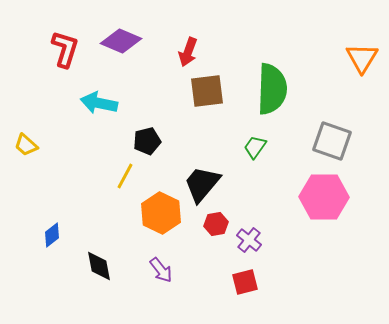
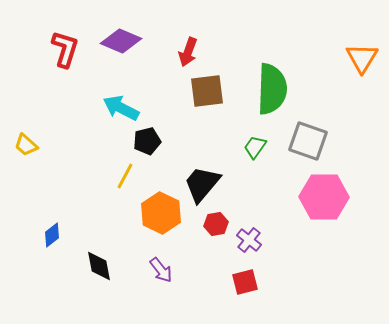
cyan arrow: moved 22 px right, 5 px down; rotated 15 degrees clockwise
gray square: moved 24 px left
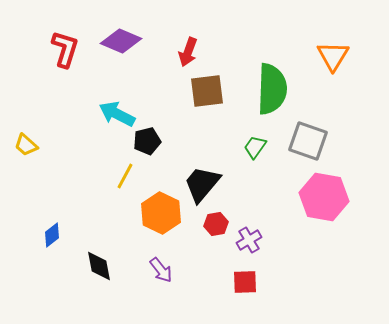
orange triangle: moved 29 px left, 2 px up
cyan arrow: moved 4 px left, 6 px down
pink hexagon: rotated 9 degrees clockwise
purple cross: rotated 20 degrees clockwise
red square: rotated 12 degrees clockwise
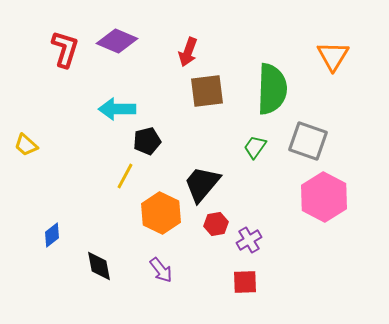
purple diamond: moved 4 px left
cyan arrow: moved 5 px up; rotated 27 degrees counterclockwise
pink hexagon: rotated 18 degrees clockwise
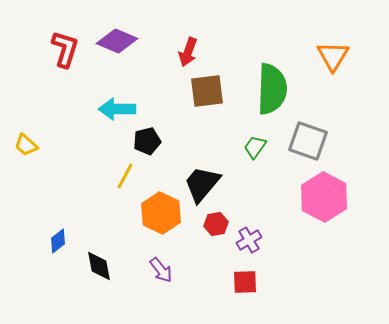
blue diamond: moved 6 px right, 6 px down
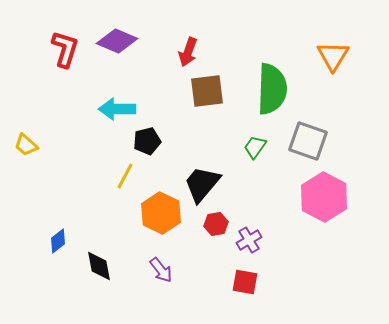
red square: rotated 12 degrees clockwise
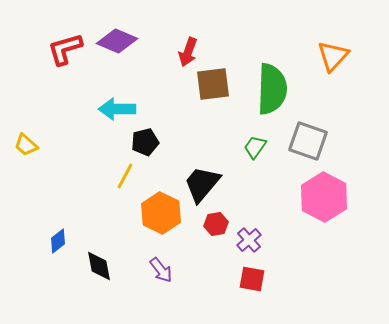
red L-shape: rotated 123 degrees counterclockwise
orange triangle: rotated 12 degrees clockwise
brown square: moved 6 px right, 7 px up
black pentagon: moved 2 px left, 1 px down
purple cross: rotated 10 degrees counterclockwise
red square: moved 7 px right, 3 px up
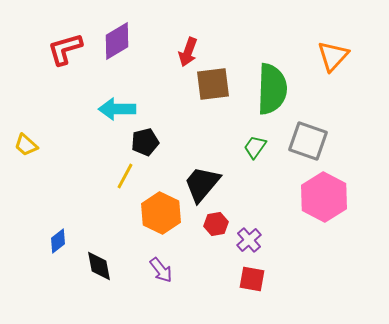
purple diamond: rotated 54 degrees counterclockwise
